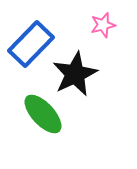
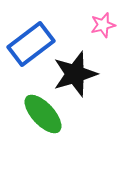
blue rectangle: rotated 9 degrees clockwise
black star: rotated 9 degrees clockwise
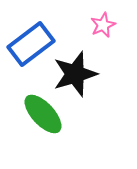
pink star: rotated 10 degrees counterclockwise
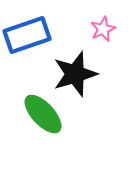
pink star: moved 4 px down
blue rectangle: moved 4 px left, 9 px up; rotated 18 degrees clockwise
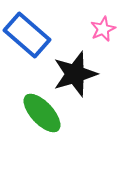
blue rectangle: rotated 60 degrees clockwise
green ellipse: moved 1 px left, 1 px up
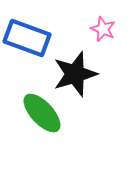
pink star: rotated 25 degrees counterclockwise
blue rectangle: moved 3 px down; rotated 21 degrees counterclockwise
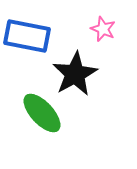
blue rectangle: moved 2 px up; rotated 9 degrees counterclockwise
black star: rotated 12 degrees counterclockwise
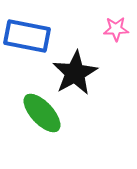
pink star: moved 13 px right; rotated 25 degrees counterclockwise
black star: moved 1 px up
